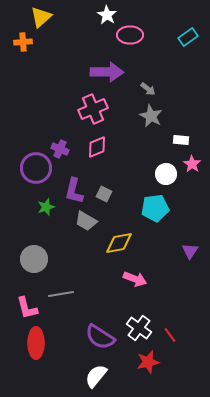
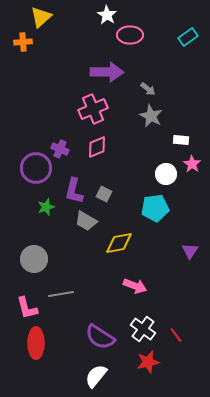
pink arrow: moved 7 px down
white cross: moved 4 px right, 1 px down
red line: moved 6 px right
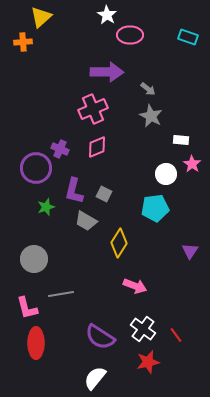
cyan rectangle: rotated 54 degrees clockwise
yellow diamond: rotated 48 degrees counterclockwise
white semicircle: moved 1 px left, 2 px down
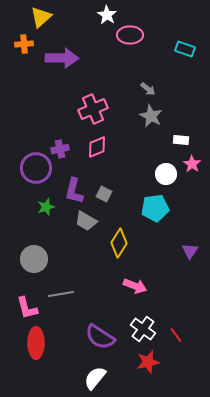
cyan rectangle: moved 3 px left, 12 px down
orange cross: moved 1 px right, 2 px down
purple arrow: moved 45 px left, 14 px up
purple cross: rotated 36 degrees counterclockwise
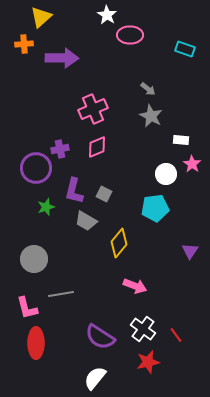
yellow diamond: rotated 8 degrees clockwise
